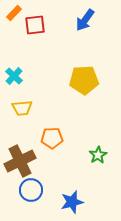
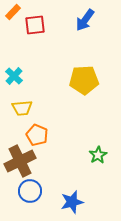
orange rectangle: moved 1 px left, 1 px up
orange pentagon: moved 15 px left, 3 px up; rotated 25 degrees clockwise
blue circle: moved 1 px left, 1 px down
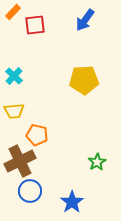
yellow trapezoid: moved 8 px left, 3 px down
orange pentagon: rotated 10 degrees counterclockwise
green star: moved 1 px left, 7 px down
blue star: rotated 20 degrees counterclockwise
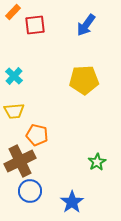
blue arrow: moved 1 px right, 5 px down
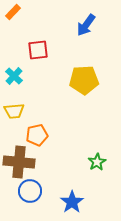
red square: moved 3 px right, 25 px down
orange pentagon: rotated 25 degrees counterclockwise
brown cross: moved 1 px left, 1 px down; rotated 32 degrees clockwise
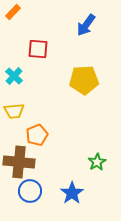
red square: moved 1 px up; rotated 10 degrees clockwise
orange pentagon: rotated 10 degrees counterclockwise
blue star: moved 9 px up
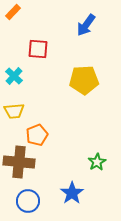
blue circle: moved 2 px left, 10 px down
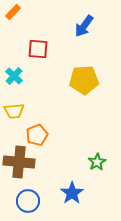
blue arrow: moved 2 px left, 1 px down
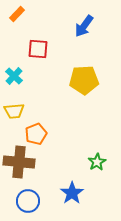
orange rectangle: moved 4 px right, 2 px down
orange pentagon: moved 1 px left, 1 px up
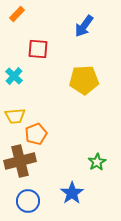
yellow trapezoid: moved 1 px right, 5 px down
brown cross: moved 1 px right, 1 px up; rotated 20 degrees counterclockwise
